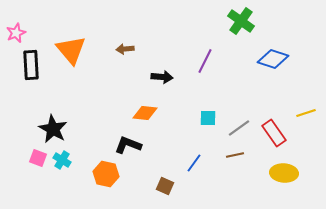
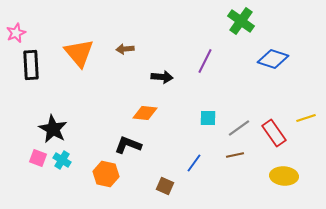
orange triangle: moved 8 px right, 3 px down
yellow line: moved 5 px down
yellow ellipse: moved 3 px down
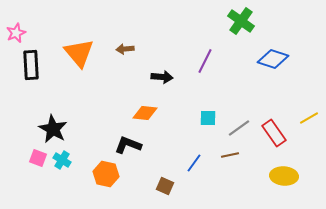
yellow line: moved 3 px right; rotated 12 degrees counterclockwise
brown line: moved 5 px left
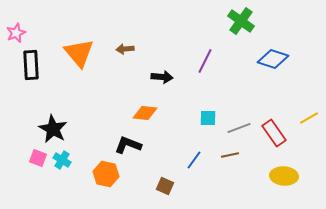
gray line: rotated 15 degrees clockwise
blue line: moved 3 px up
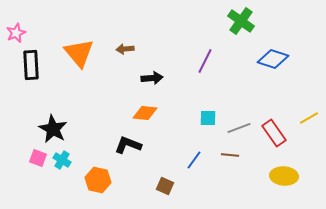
black arrow: moved 10 px left, 1 px down; rotated 10 degrees counterclockwise
brown line: rotated 18 degrees clockwise
orange hexagon: moved 8 px left, 6 px down
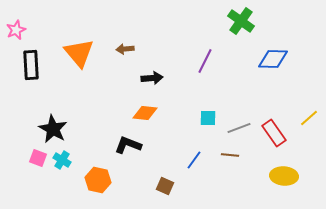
pink star: moved 3 px up
blue diamond: rotated 16 degrees counterclockwise
yellow line: rotated 12 degrees counterclockwise
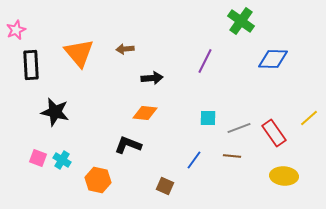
black star: moved 2 px right, 17 px up; rotated 16 degrees counterclockwise
brown line: moved 2 px right, 1 px down
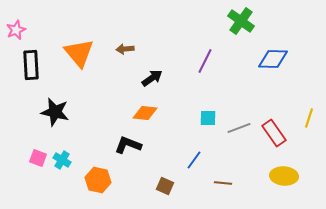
black arrow: rotated 30 degrees counterclockwise
yellow line: rotated 30 degrees counterclockwise
brown line: moved 9 px left, 27 px down
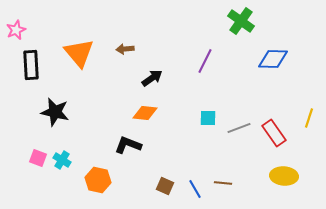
blue line: moved 1 px right, 29 px down; rotated 66 degrees counterclockwise
